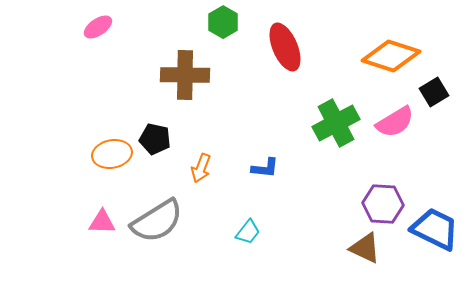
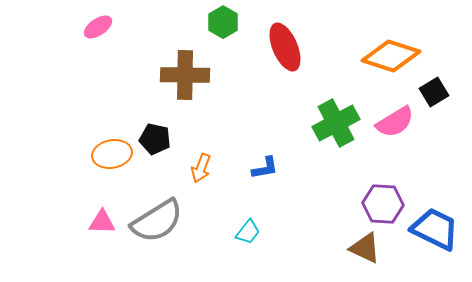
blue L-shape: rotated 16 degrees counterclockwise
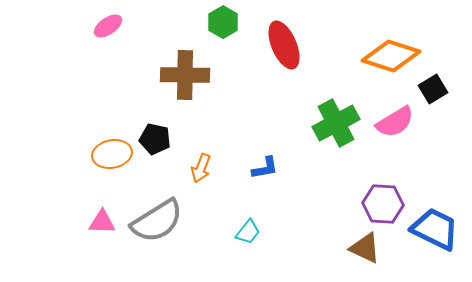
pink ellipse: moved 10 px right, 1 px up
red ellipse: moved 1 px left, 2 px up
black square: moved 1 px left, 3 px up
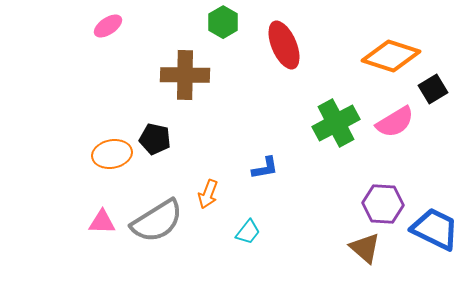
orange arrow: moved 7 px right, 26 px down
brown triangle: rotated 16 degrees clockwise
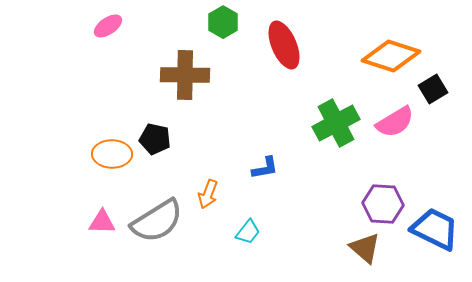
orange ellipse: rotated 12 degrees clockwise
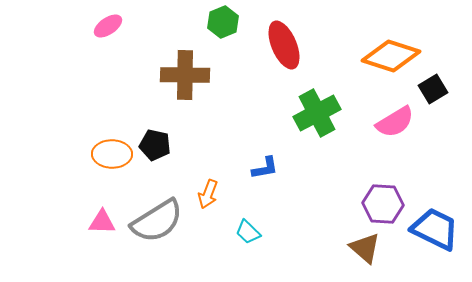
green hexagon: rotated 8 degrees clockwise
green cross: moved 19 px left, 10 px up
black pentagon: moved 6 px down
cyan trapezoid: rotated 96 degrees clockwise
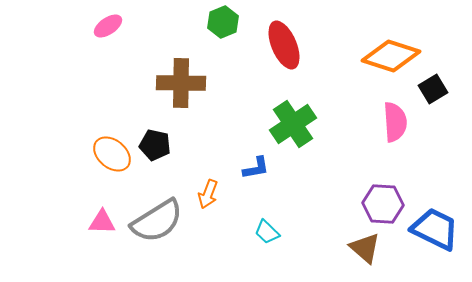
brown cross: moved 4 px left, 8 px down
green cross: moved 24 px left, 11 px down; rotated 6 degrees counterclockwise
pink semicircle: rotated 63 degrees counterclockwise
orange ellipse: rotated 39 degrees clockwise
blue L-shape: moved 9 px left
cyan trapezoid: moved 19 px right
